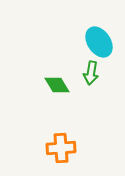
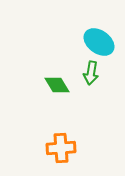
cyan ellipse: rotated 20 degrees counterclockwise
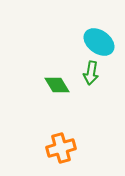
orange cross: rotated 12 degrees counterclockwise
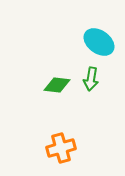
green arrow: moved 6 px down
green diamond: rotated 52 degrees counterclockwise
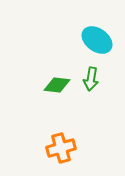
cyan ellipse: moved 2 px left, 2 px up
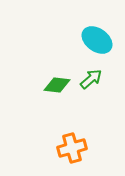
green arrow: rotated 140 degrees counterclockwise
orange cross: moved 11 px right
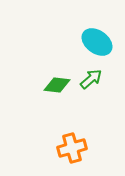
cyan ellipse: moved 2 px down
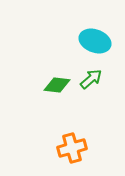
cyan ellipse: moved 2 px left, 1 px up; rotated 16 degrees counterclockwise
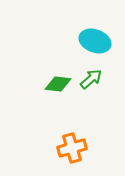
green diamond: moved 1 px right, 1 px up
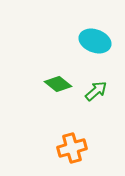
green arrow: moved 5 px right, 12 px down
green diamond: rotated 32 degrees clockwise
